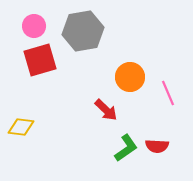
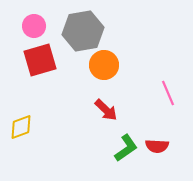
orange circle: moved 26 px left, 12 px up
yellow diamond: rotated 28 degrees counterclockwise
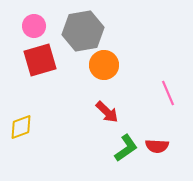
red arrow: moved 1 px right, 2 px down
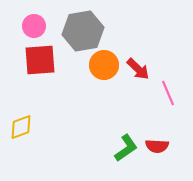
red square: rotated 12 degrees clockwise
red arrow: moved 31 px right, 43 px up
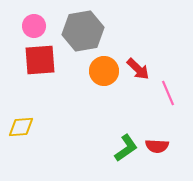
orange circle: moved 6 px down
yellow diamond: rotated 16 degrees clockwise
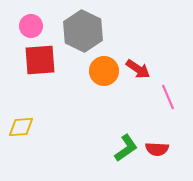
pink circle: moved 3 px left
gray hexagon: rotated 24 degrees counterclockwise
red arrow: rotated 10 degrees counterclockwise
pink line: moved 4 px down
red semicircle: moved 3 px down
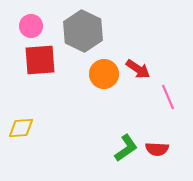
orange circle: moved 3 px down
yellow diamond: moved 1 px down
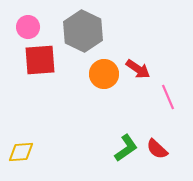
pink circle: moved 3 px left, 1 px down
yellow diamond: moved 24 px down
red semicircle: rotated 40 degrees clockwise
